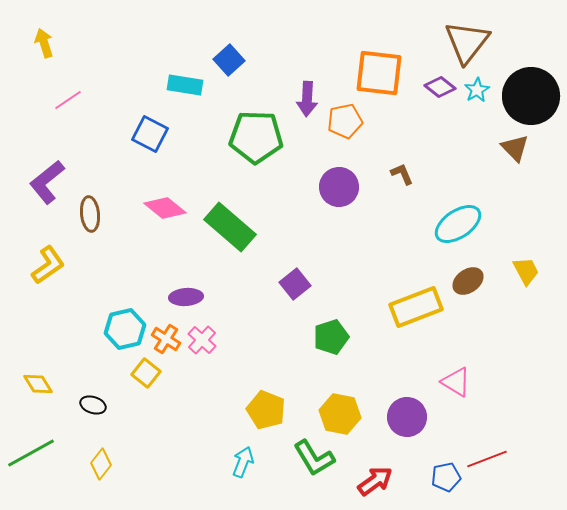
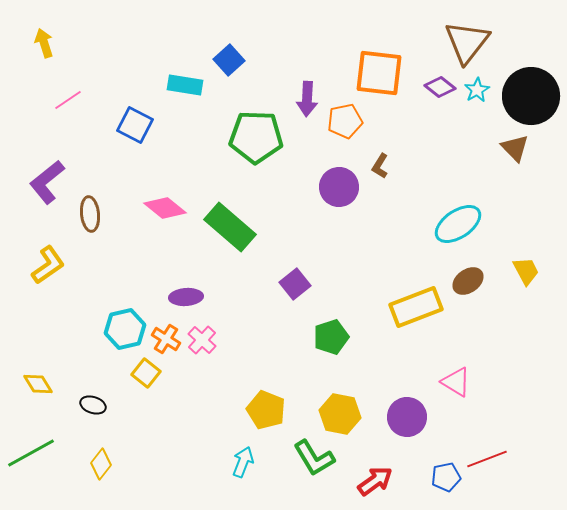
blue square at (150, 134): moved 15 px left, 9 px up
brown L-shape at (402, 174): moved 22 px left, 8 px up; rotated 125 degrees counterclockwise
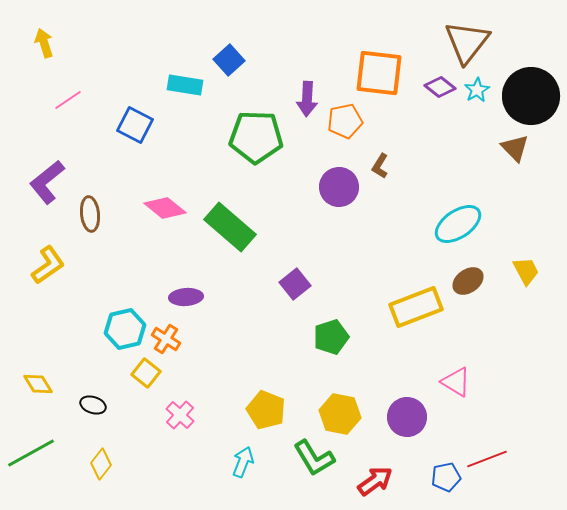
pink cross at (202, 340): moved 22 px left, 75 px down
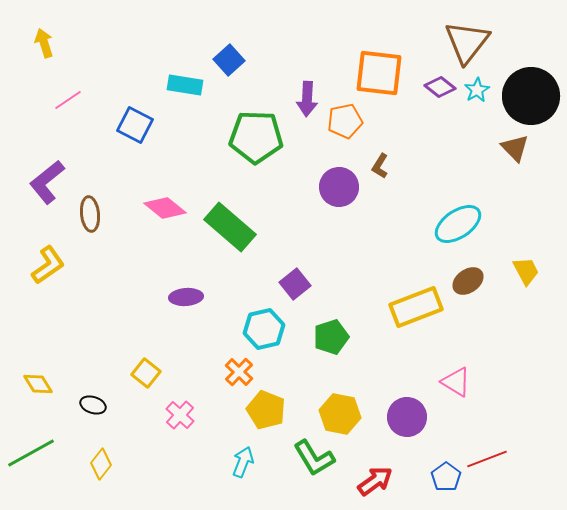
cyan hexagon at (125, 329): moved 139 px right
orange cross at (166, 339): moved 73 px right, 33 px down; rotated 12 degrees clockwise
blue pentagon at (446, 477): rotated 24 degrees counterclockwise
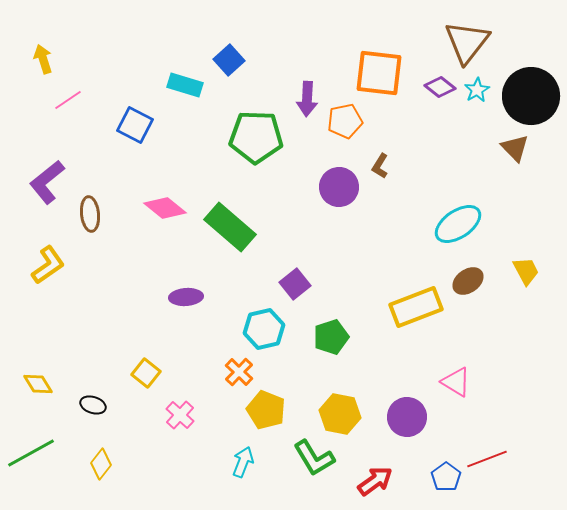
yellow arrow at (44, 43): moved 1 px left, 16 px down
cyan rectangle at (185, 85): rotated 8 degrees clockwise
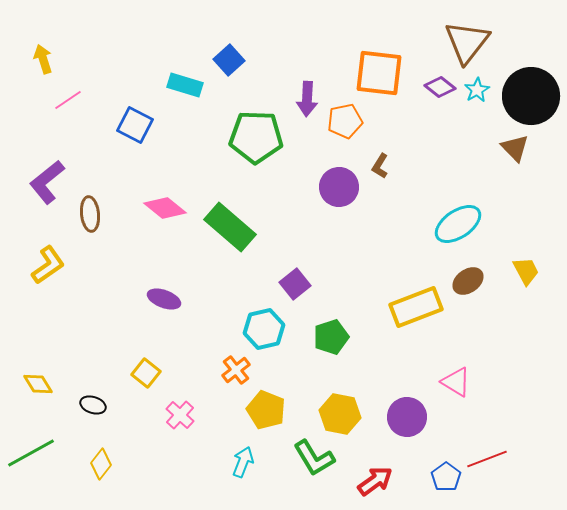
purple ellipse at (186, 297): moved 22 px left, 2 px down; rotated 24 degrees clockwise
orange cross at (239, 372): moved 3 px left, 2 px up; rotated 8 degrees clockwise
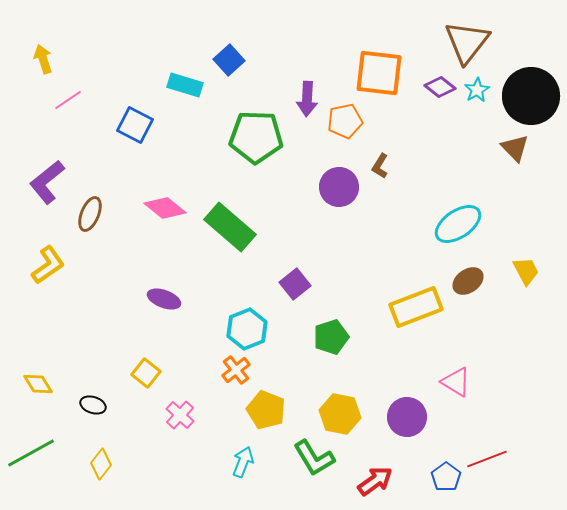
brown ellipse at (90, 214): rotated 28 degrees clockwise
cyan hexagon at (264, 329): moved 17 px left; rotated 9 degrees counterclockwise
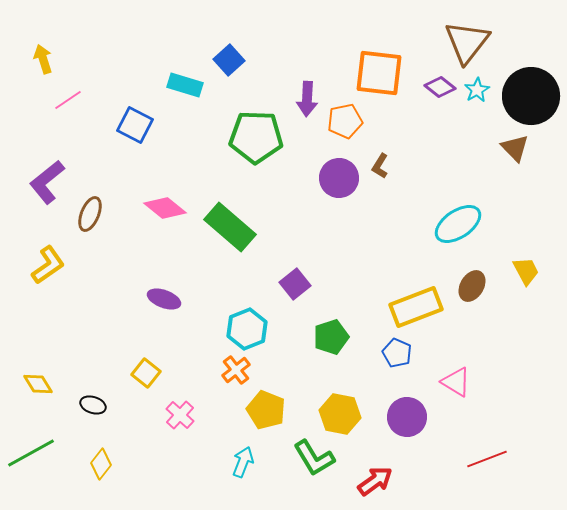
purple circle at (339, 187): moved 9 px up
brown ellipse at (468, 281): moved 4 px right, 5 px down; rotated 24 degrees counterclockwise
blue pentagon at (446, 477): moved 49 px left, 124 px up; rotated 12 degrees counterclockwise
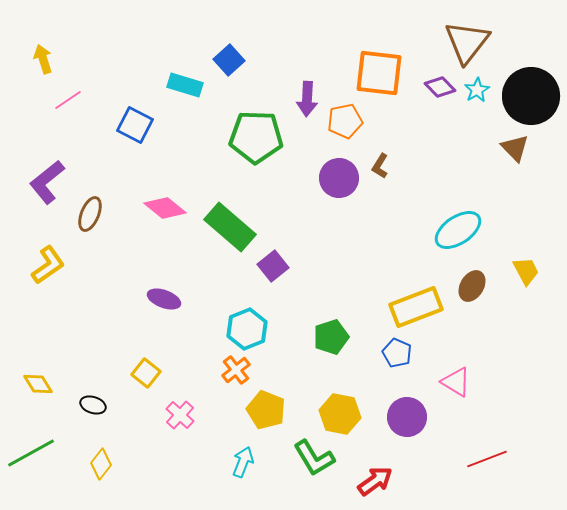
purple diamond at (440, 87): rotated 8 degrees clockwise
cyan ellipse at (458, 224): moved 6 px down
purple square at (295, 284): moved 22 px left, 18 px up
